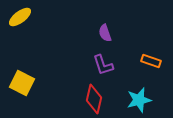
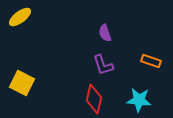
cyan star: rotated 20 degrees clockwise
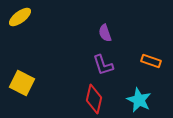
cyan star: rotated 20 degrees clockwise
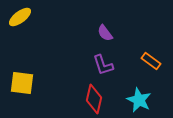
purple semicircle: rotated 18 degrees counterclockwise
orange rectangle: rotated 18 degrees clockwise
yellow square: rotated 20 degrees counterclockwise
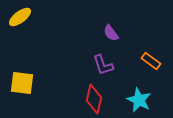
purple semicircle: moved 6 px right
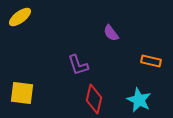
orange rectangle: rotated 24 degrees counterclockwise
purple L-shape: moved 25 px left
yellow square: moved 10 px down
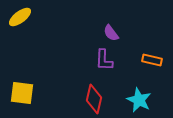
orange rectangle: moved 1 px right, 1 px up
purple L-shape: moved 26 px right, 5 px up; rotated 20 degrees clockwise
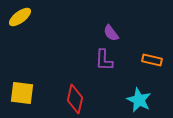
red diamond: moved 19 px left
